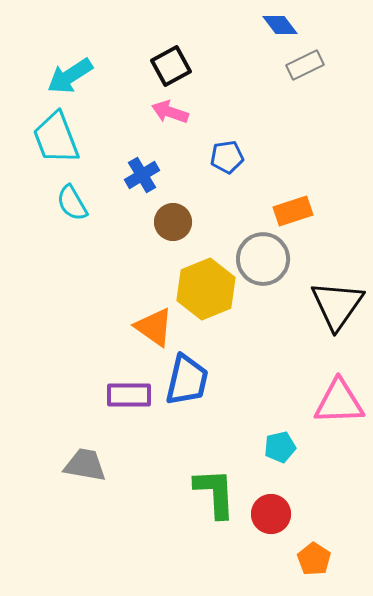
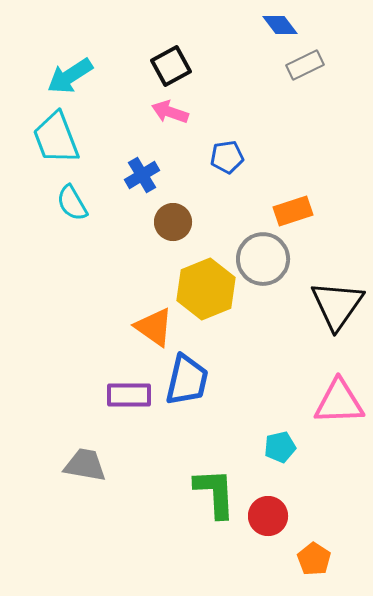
red circle: moved 3 px left, 2 px down
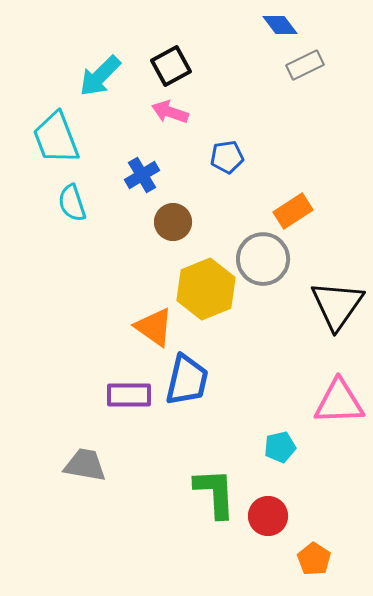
cyan arrow: moved 30 px right; rotated 12 degrees counterclockwise
cyan semicircle: rotated 12 degrees clockwise
orange rectangle: rotated 15 degrees counterclockwise
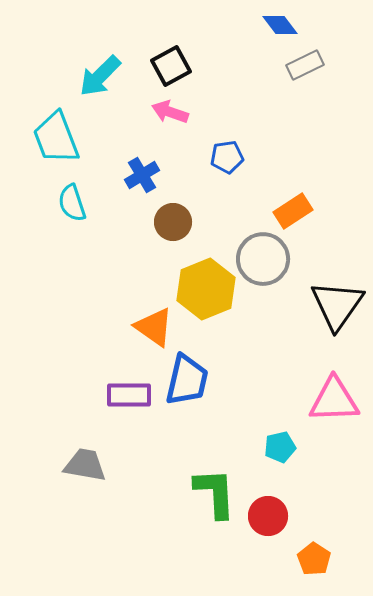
pink triangle: moved 5 px left, 2 px up
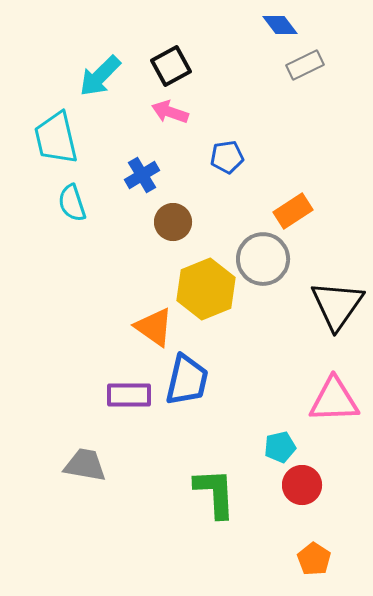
cyan trapezoid: rotated 8 degrees clockwise
red circle: moved 34 px right, 31 px up
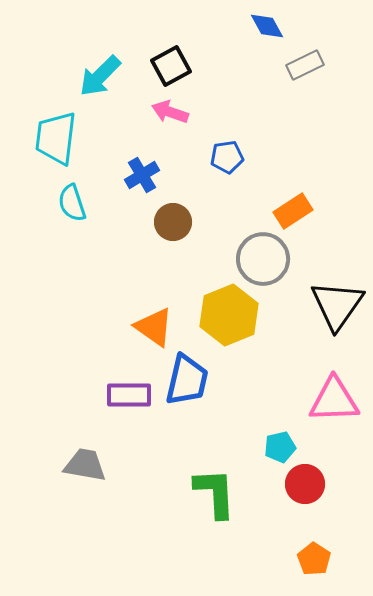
blue diamond: moved 13 px left, 1 px down; rotated 9 degrees clockwise
cyan trapezoid: rotated 20 degrees clockwise
yellow hexagon: moved 23 px right, 26 px down
red circle: moved 3 px right, 1 px up
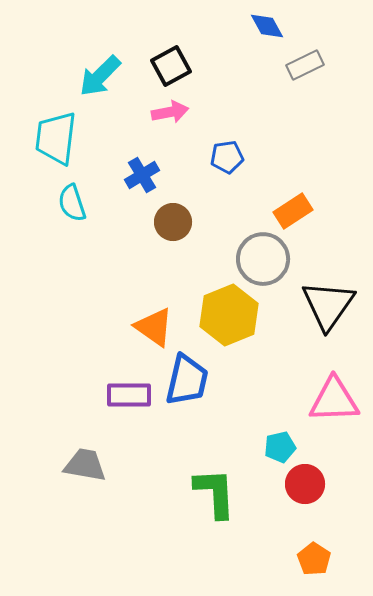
pink arrow: rotated 150 degrees clockwise
black triangle: moved 9 px left
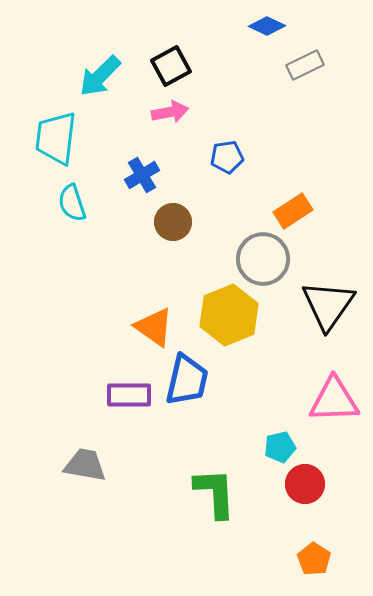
blue diamond: rotated 36 degrees counterclockwise
